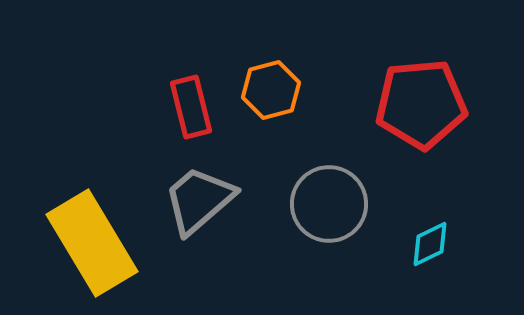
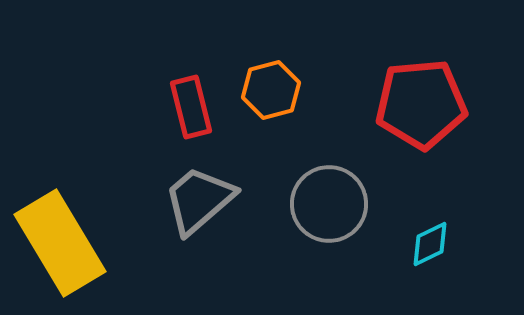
yellow rectangle: moved 32 px left
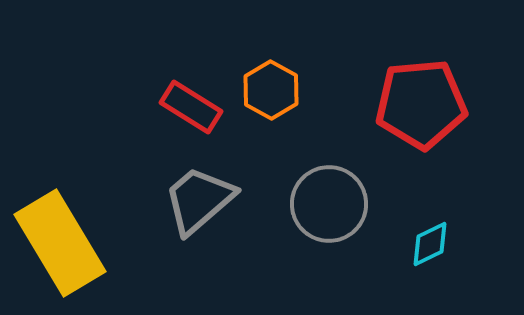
orange hexagon: rotated 16 degrees counterclockwise
red rectangle: rotated 44 degrees counterclockwise
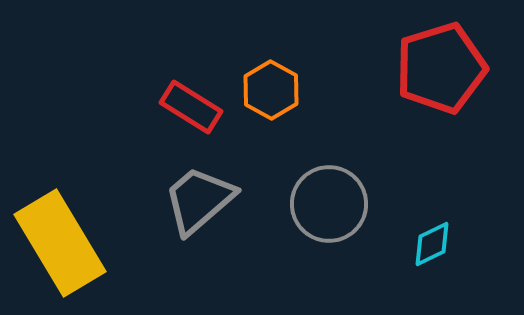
red pentagon: moved 20 px right, 36 px up; rotated 12 degrees counterclockwise
cyan diamond: moved 2 px right
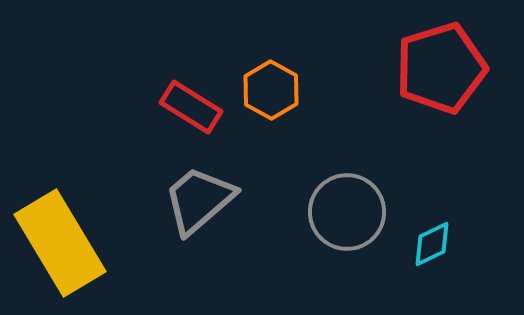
gray circle: moved 18 px right, 8 px down
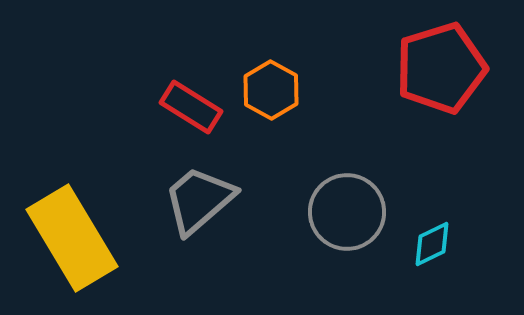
yellow rectangle: moved 12 px right, 5 px up
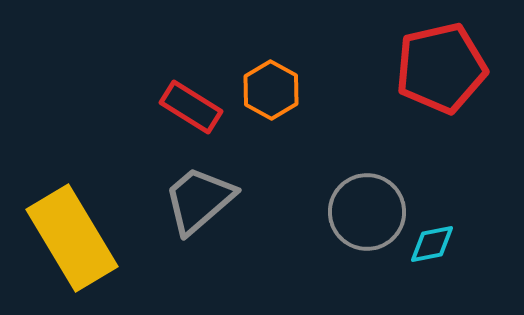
red pentagon: rotated 4 degrees clockwise
gray circle: moved 20 px right
cyan diamond: rotated 15 degrees clockwise
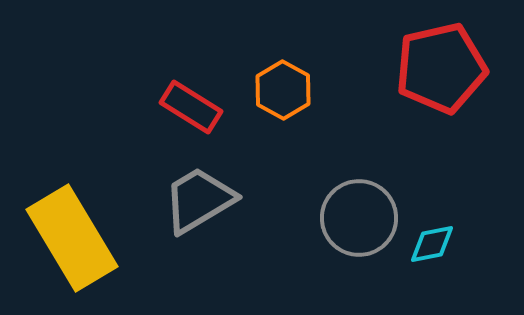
orange hexagon: moved 12 px right
gray trapezoid: rotated 10 degrees clockwise
gray circle: moved 8 px left, 6 px down
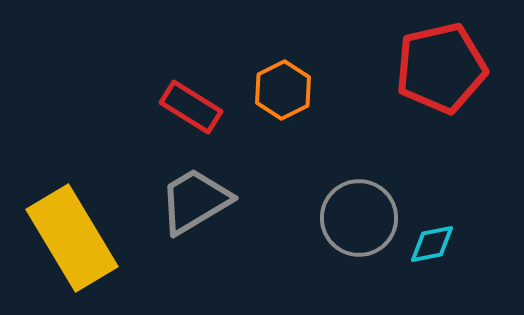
orange hexagon: rotated 4 degrees clockwise
gray trapezoid: moved 4 px left, 1 px down
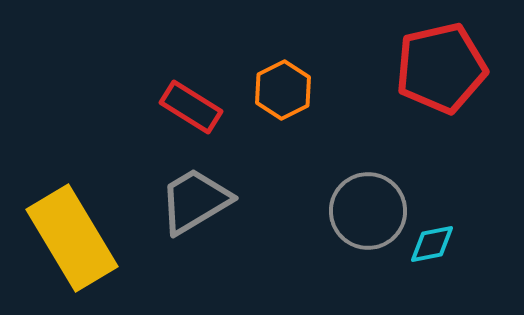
gray circle: moved 9 px right, 7 px up
